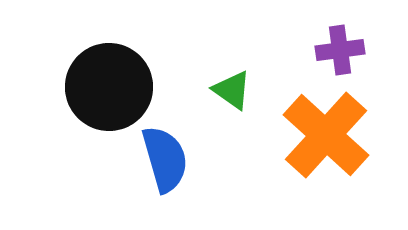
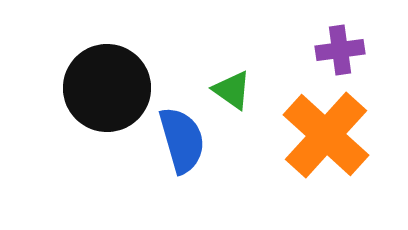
black circle: moved 2 px left, 1 px down
blue semicircle: moved 17 px right, 19 px up
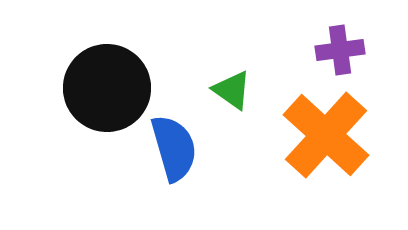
blue semicircle: moved 8 px left, 8 px down
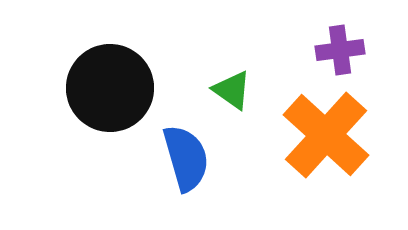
black circle: moved 3 px right
blue semicircle: moved 12 px right, 10 px down
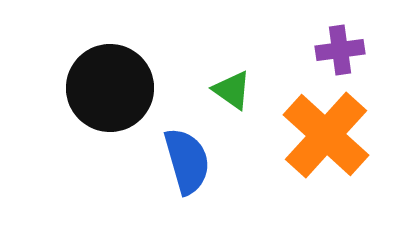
blue semicircle: moved 1 px right, 3 px down
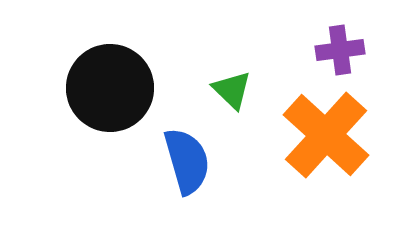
green triangle: rotated 9 degrees clockwise
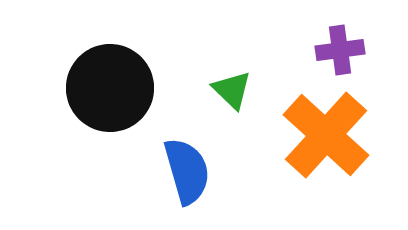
blue semicircle: moved 10 px down
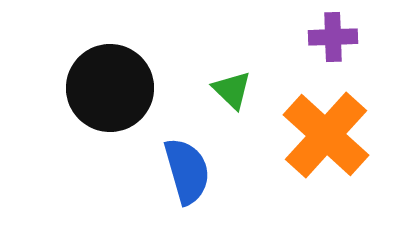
purple cross: moved 7 px left, 13 px up; rotated 6 degrees clockwise
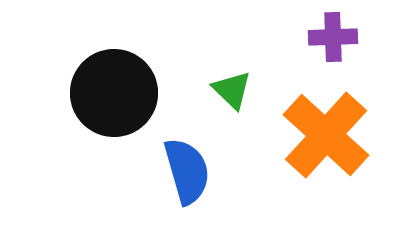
black circle: moved 4 px right, 5 px down
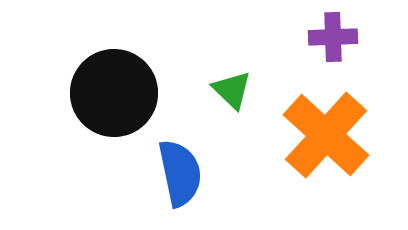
blue semicircle: moved 7 px left, 2 px down; rotated 4 degrees clockwise
